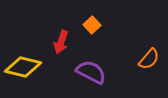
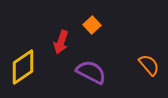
orange semicircle: moved 6 px down; rotated 80 degrees counterclockwise
yellow diamond: rotated 48 degrees counterclockwise
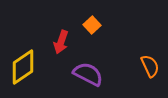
orange semicircle: moved 1 px right, 1 px down; rotated 15 degrees clockwise
purple semicircle: moved 3 px left, 2 px down
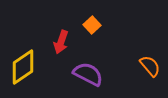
orange semicircle: rotated 15 degrees counterclockwise
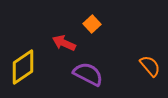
orange square: moved 1 px up
red arrow: moved 3 px right, 1 px down; rotated 95 degrees clockwise
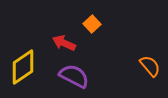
purple semicircle: moved 14 px left, 2 px down
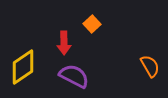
red arrow: rotated 115 degrees counterclockwise
orange semicircle: rotated 10 degrees clockwise
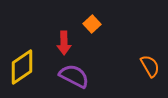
yellow diamond: moved 1 px left
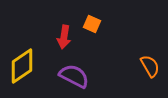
orange square: rotated 24 degrees counterclockwise
red arrow: moved 6 px up; rotated 10 degrees clockwise
yellow diamond: moved 1 px up
